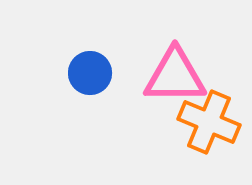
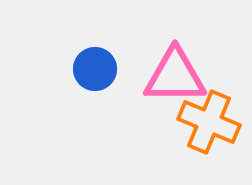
blue circle: moved 5 px right, 4 px up
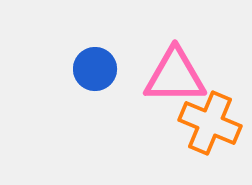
orange cross: moved 1 px right, 1 px down
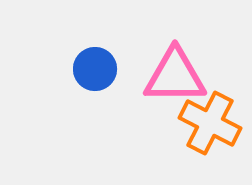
orange cross: rotated 4 degrees clockwise
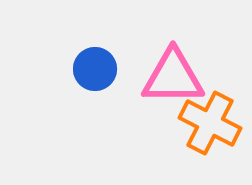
pink triangle: moved 2 px left, 1 px down
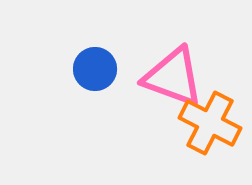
pink triangle: rotated 20 degrees clockwise
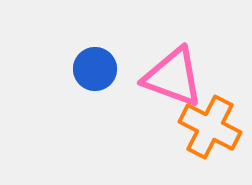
orange cross: moved 4 px down
